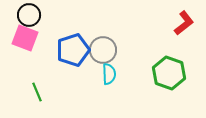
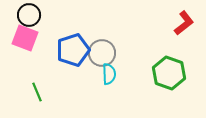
gray circle: moved 1 px left, 3 px down
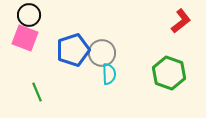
red L-shape: moved 3 px left, 2 px up
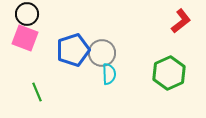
black circle: moved 2 px left, 1 px up
green hexagon: rotated 16 degrees clockwise
